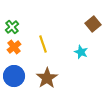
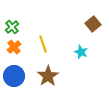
brown star: moved 1 px right, 2 px up
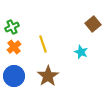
green cross: rotated 16 degrees clockwise
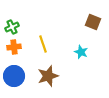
brown square: moved 2 px up; rotated 28 degrees counterclockwise
orange cross: rotated 32 degrees clockwise
brown star: rotated 15 degrees clockwise
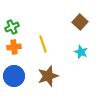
brown square: moved 13 px left; rotated 21 degrees clockwise
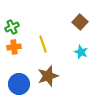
blue circle: moved 5 px right, 8 px down
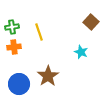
brown square: moved 11 px right
green cross: rotated 16 degrees clockwise
yellow line: moved 4 px left, 12 px up
brown star: rotated 15 degrees counterclockwise
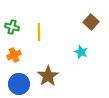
green cross: rotated 24 degrees clockwise
yellow line: rotated 18 degrees clockwise
orange cross: moved 8 px down; rotated 16 degrees counterclockwise
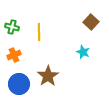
cyan star: moved 2 px right
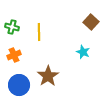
blue circle: moved 1 px down
